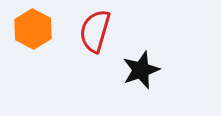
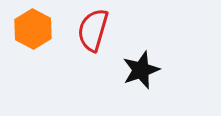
red semicircle: moved 2 px left, 1 px up
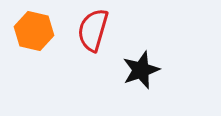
orange hexagon: moved 1 px right, 2 px down; rotated 15 degrees counterclockwise
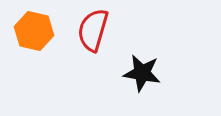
black star: moved 1 px right, 3 px down; rotated 30 degrees clockwise
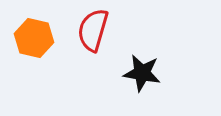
orange hexagon: moved 7 px down
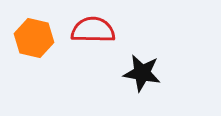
red semicircle: rotated 75 degrees clockwise
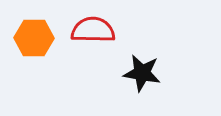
orange hexagon: rotated 12 degrees counterclockwise
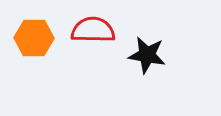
black star: moved 5 px right, 18 px up
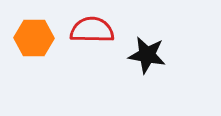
red semicircle: moved 1 px left
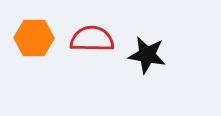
red semicircle: moved 9 px down
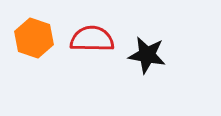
orange hexagon: rotated 18 degrees clockwise
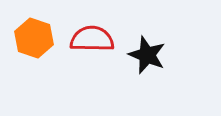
black star: rotated 12 degrees clockwise
